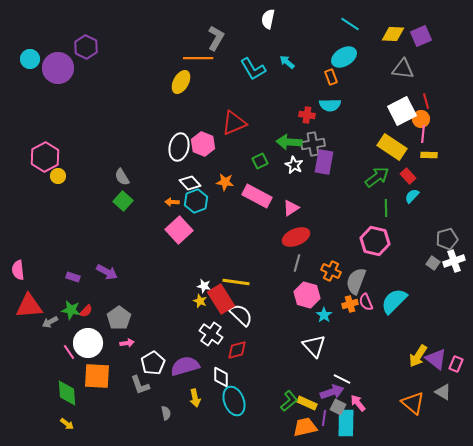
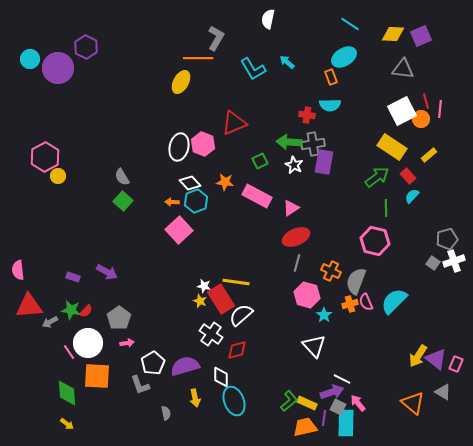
pink line at (423, 134): moved 17 px right, 25 px up
yellow rectangle at (429, 155): rotated 42 degrees counterclockwise
white semicircle at (241, 315): rotated 85 degrees counterclockwise
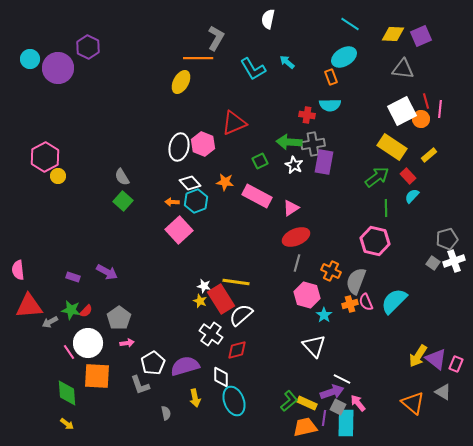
purple hexagon at (86, 47): moved 2 px right
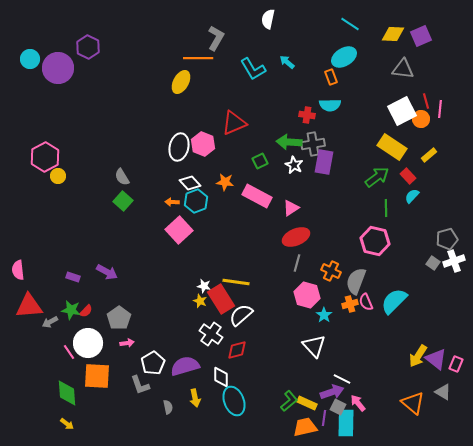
gray semicircle at (166, 413): moved 2 px right, 6 px up
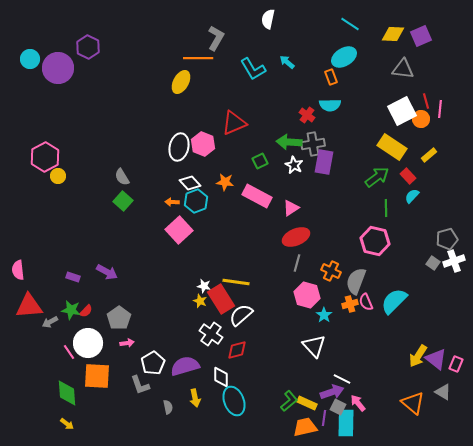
red cross at (307, 115): rotated 28 degrees clockwise
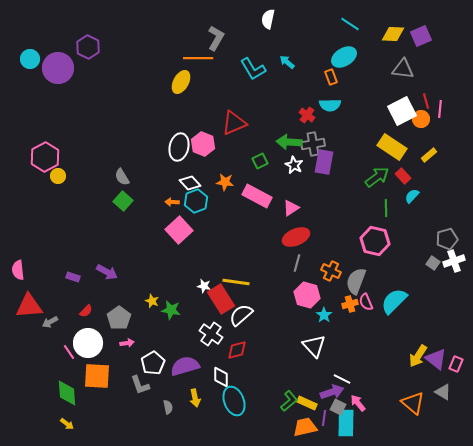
red rectangle at (408, 176): moved 5 px left
yellow star at (200, 301): moved 48 px left
green star at (71, 310): moved 100 px right
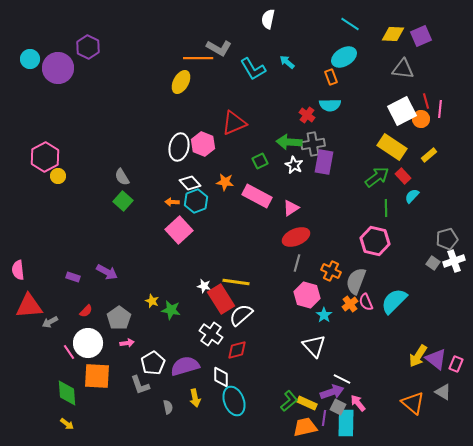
gray L-shape at (216, 38): moved 3 px right, 10 px down; rotated 90 degrees clockwise
orange cross at (350, 304): rotated 21 degrees counterclockwise
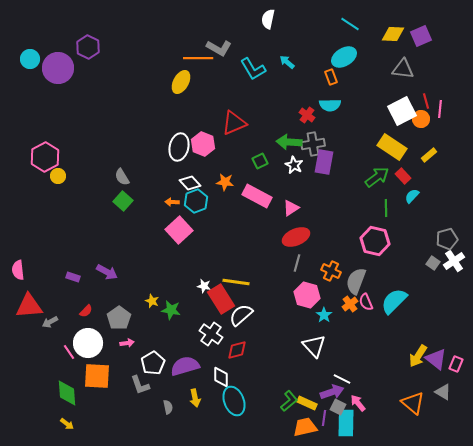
white cross at (454, 261): rotated 15 degrees counterclockwise
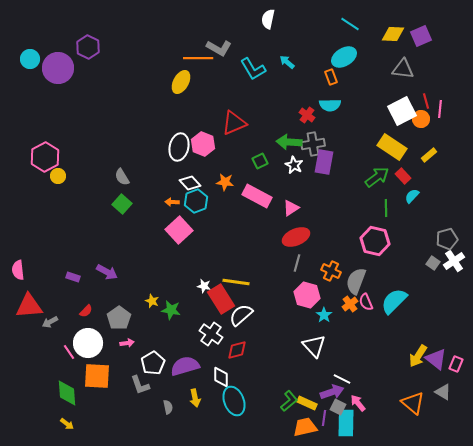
green square at (123, 201): moved 1 px left, 3 px down
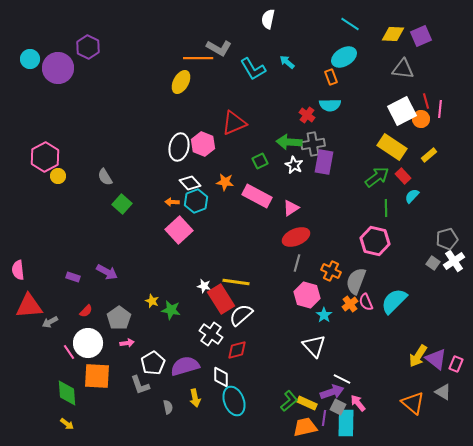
gray semicircle at (122, 177): moved 17 px left
